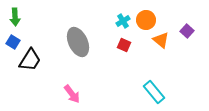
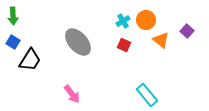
green arrow: moved 2 px left, 1 px up
gray ellipse: rotated 16 degrees counterclockwise
cyan rectangle: moved 7 px left, 3 px down
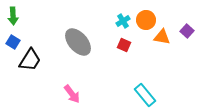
orange triangle: moved 1 px right, 3 px up; rotated 30 degrees counterclockwise
cyan rectangle: moved 2 px left
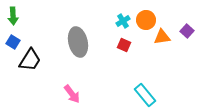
orange triangle: rotated 18 degrees counterclockwise
gray ellipse: rotated 28 degrees clockwise
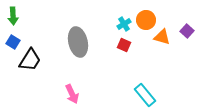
cyan cross: moved 1 px right, 3 px down
orange triangle: rotated 24 degrees clockwise
pink arrow: rotated 12 degrees clockwise
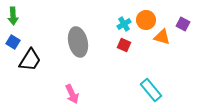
purple square: moved 4 px left, 7 px up; rotated 16 degrees counterclockwise
cyan rectangle: moved 6 px right, 5 px up
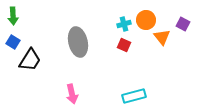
cyan cross: rotated 16 degrees clockwise
orange triangle: rotated 36 degrees clockwise
cyan rectangle: moved 17 px left, 6 px down; rotated 65 degrees counterclockwise
pink arrow: rotated 12 degrees clockwise
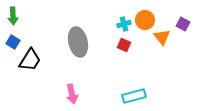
orange circle: moved 1 px left
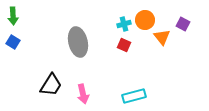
black trapezoid: moved 21 px right, 25 px down
pink arrow: moved 11 px right
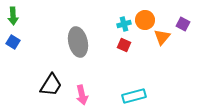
orange triangle: rotated 18 degrees clockwise
pink arrow: moved 1 px left, 1 px down
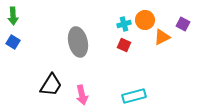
orange triangle: rotated 24 degrees clockwise
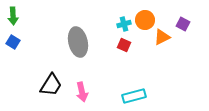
pink arrow: moved 3 px up
